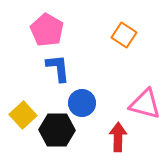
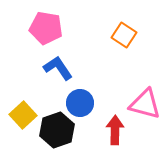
pink pentagon: moved 1 px left, 2 px up; rotated 20 degrees counterclockwise
blue L-shape: rotated 28 degrees counterclockwise
blue circle: moved 2 px left
black hexagon: rotated 20 degrees counterclockwise
red arrow: moved 3 px left, 7 px up
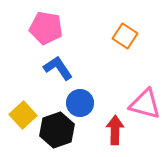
orange square: moved 1 px right, 1 px down
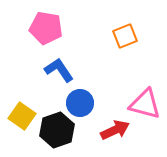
orange square: rotated 35 degrees clockwise
blue L-shape: moved 1 px right, 2 px down
yellow square: moved 1 px left, 1 px down; rotated 12 degrees counterclockwise
red arrow: rotated 64 degrees clockwise
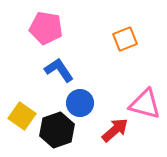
orange square: moved 3 px down
red arrow: rotated 16 degrees counterclockwise
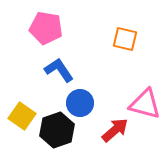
orange square: rotated 35 degrees clockwise
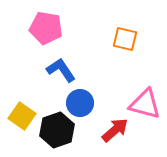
blue L-shape: moved 2 px right
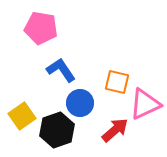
pink pentagon: moved 5 px left
orange square: moved 8 px left, 43 px down
pink triangle: rotated 40 degrees counterclockwise
yellow square: rotated 20 degrees clockwise
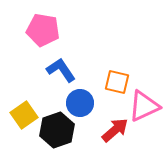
pink pentagon: moved 2 px right, 2 px down
pink triangle: moved 1 px left, 2 px down
yellow square: moved 2 px right, 1 px up
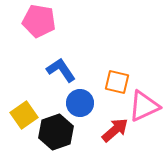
pink pentagon: moved 4 px left, 9 px up
black hexagon: moved 1 px left, 2 px down
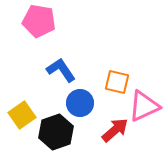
yellow square: moved 2 px left
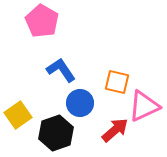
pink pentagon: moved 3 px right; rotated 20 degrees clockwise
yellow square: moved 4 px left
black hexagon: moved 1 px down
